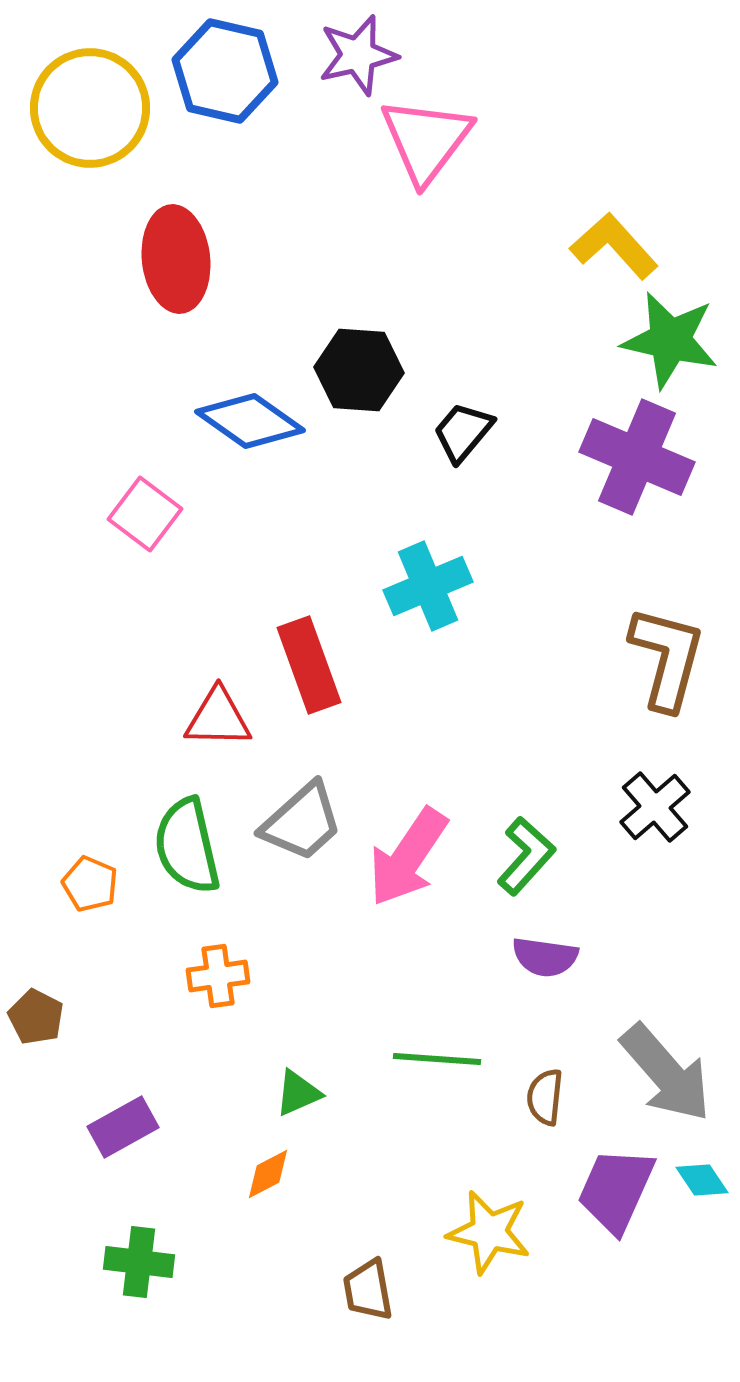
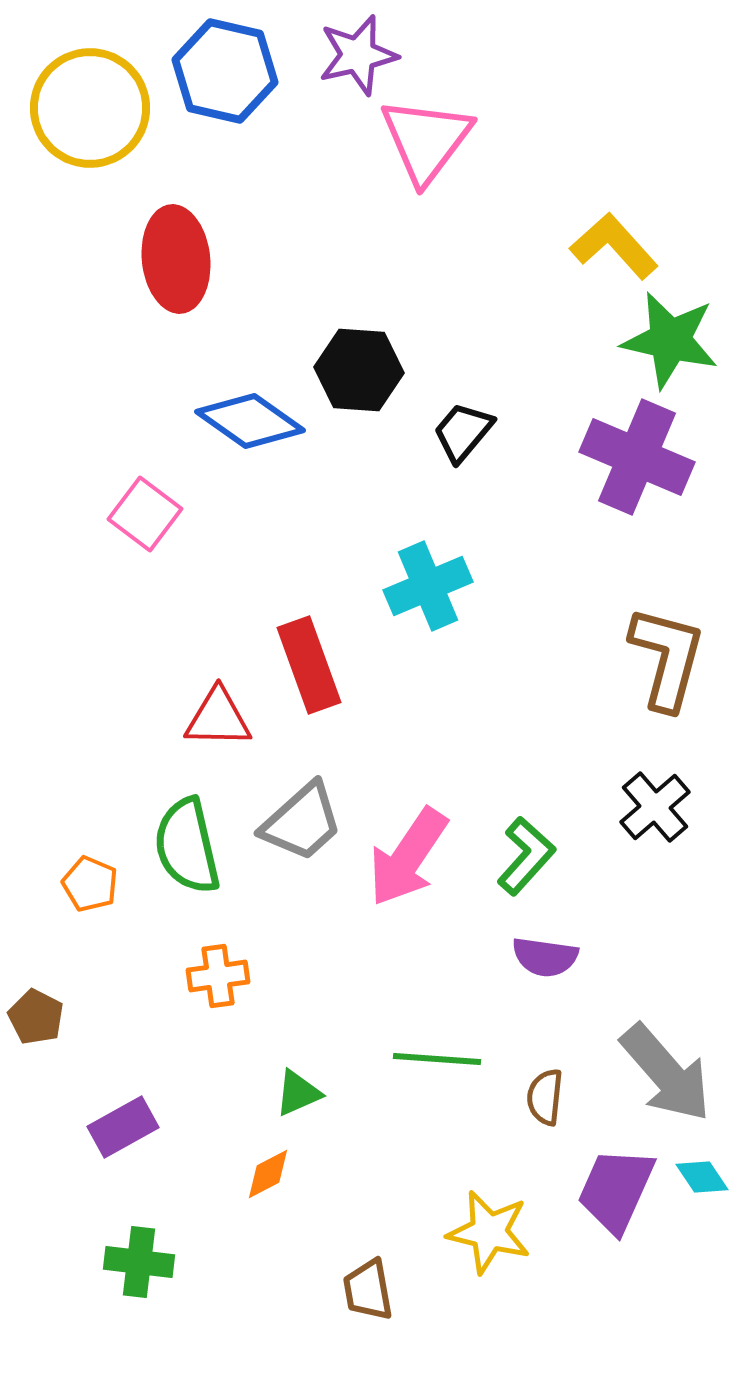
cyan diamond: moved 3 px up
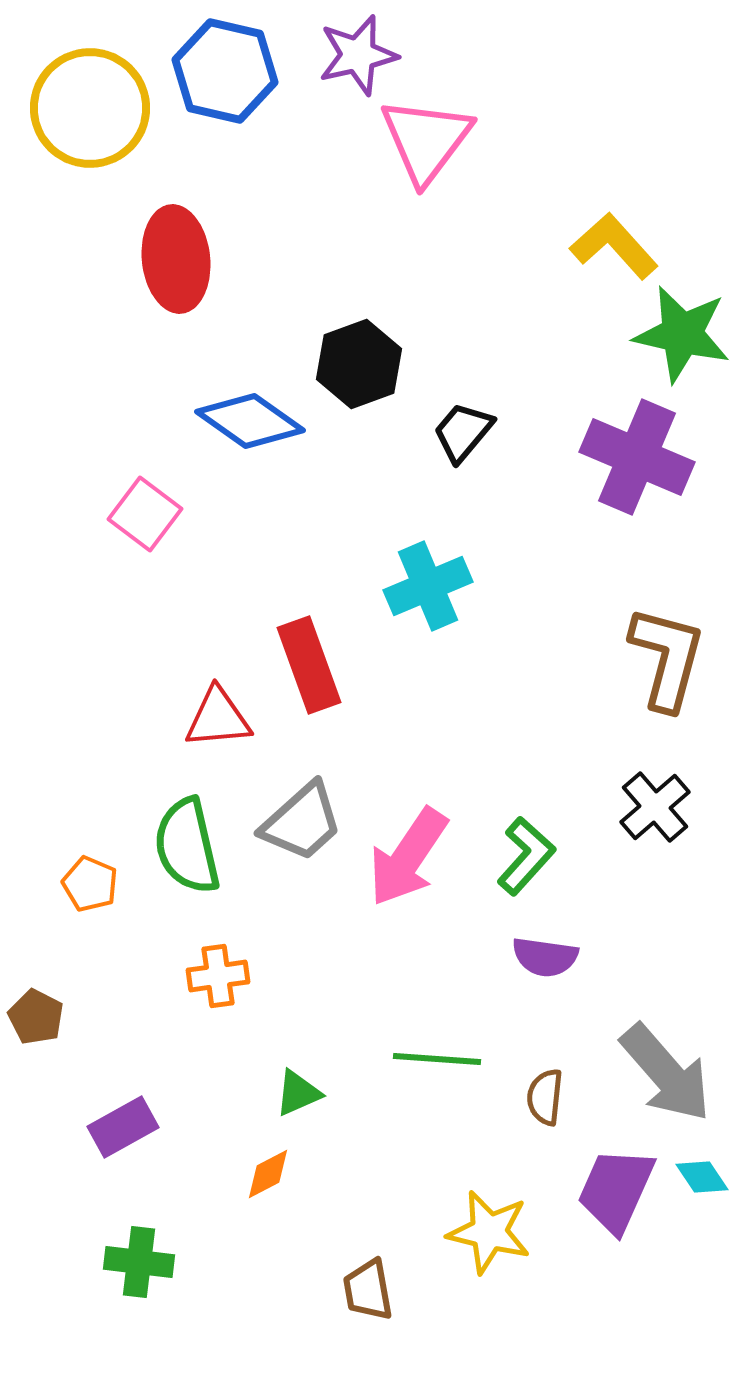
green star: moved 12 px right, 6 px up
black hexagon: moved 6 px up; rotated 24 degrees counterclockwise
red triangle: rotated 6 degrees counterclockwise
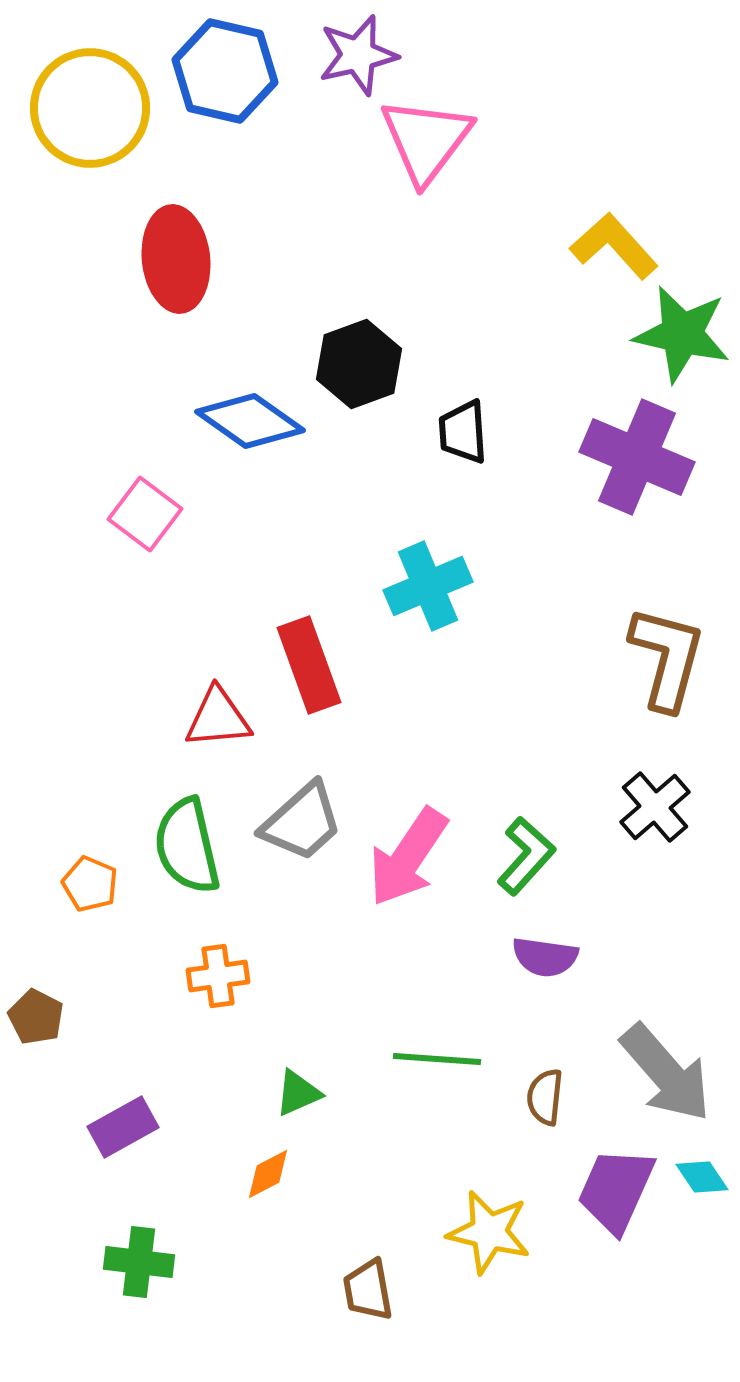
black trapezoid: rotated 44 degrees counterclockwise
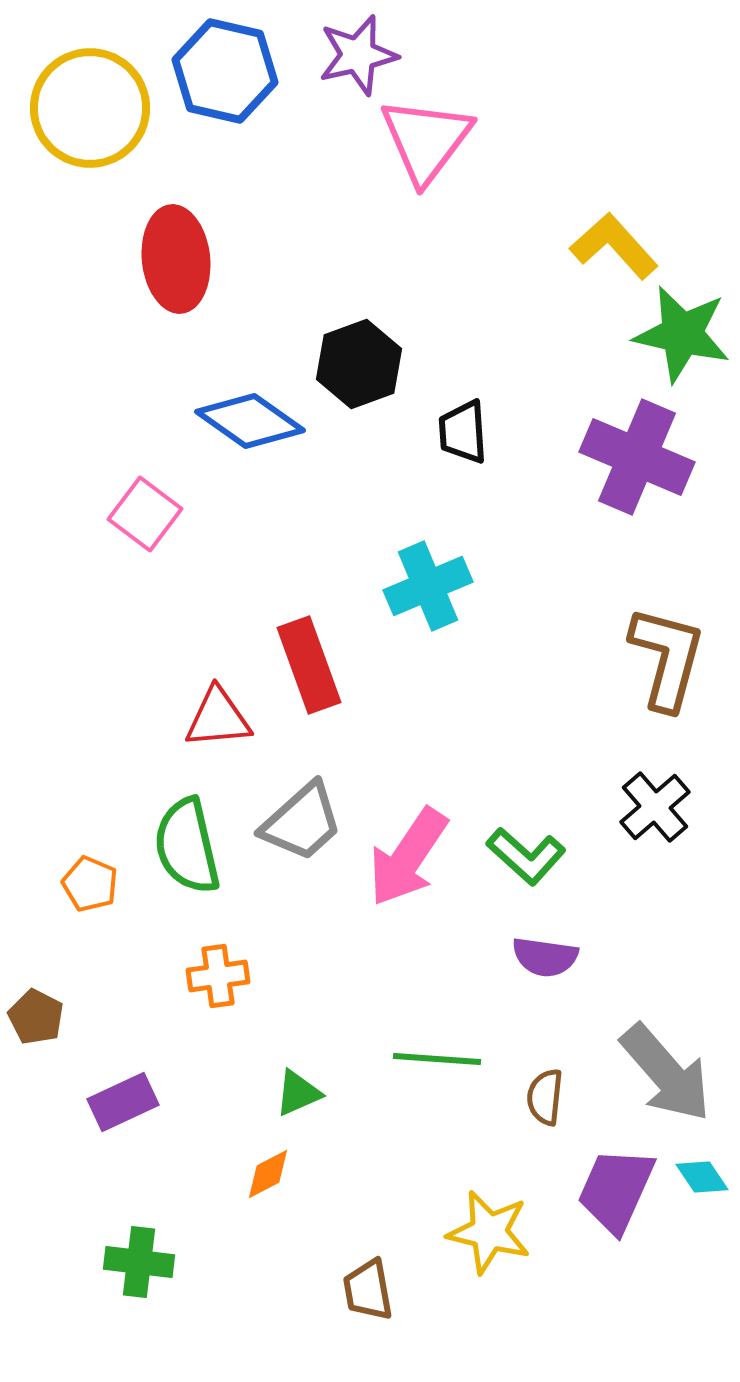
green L-shape: rotated 90 degrees clockwise
purple rectangle: moved 25 px up; rotated 4 degrees clockwise
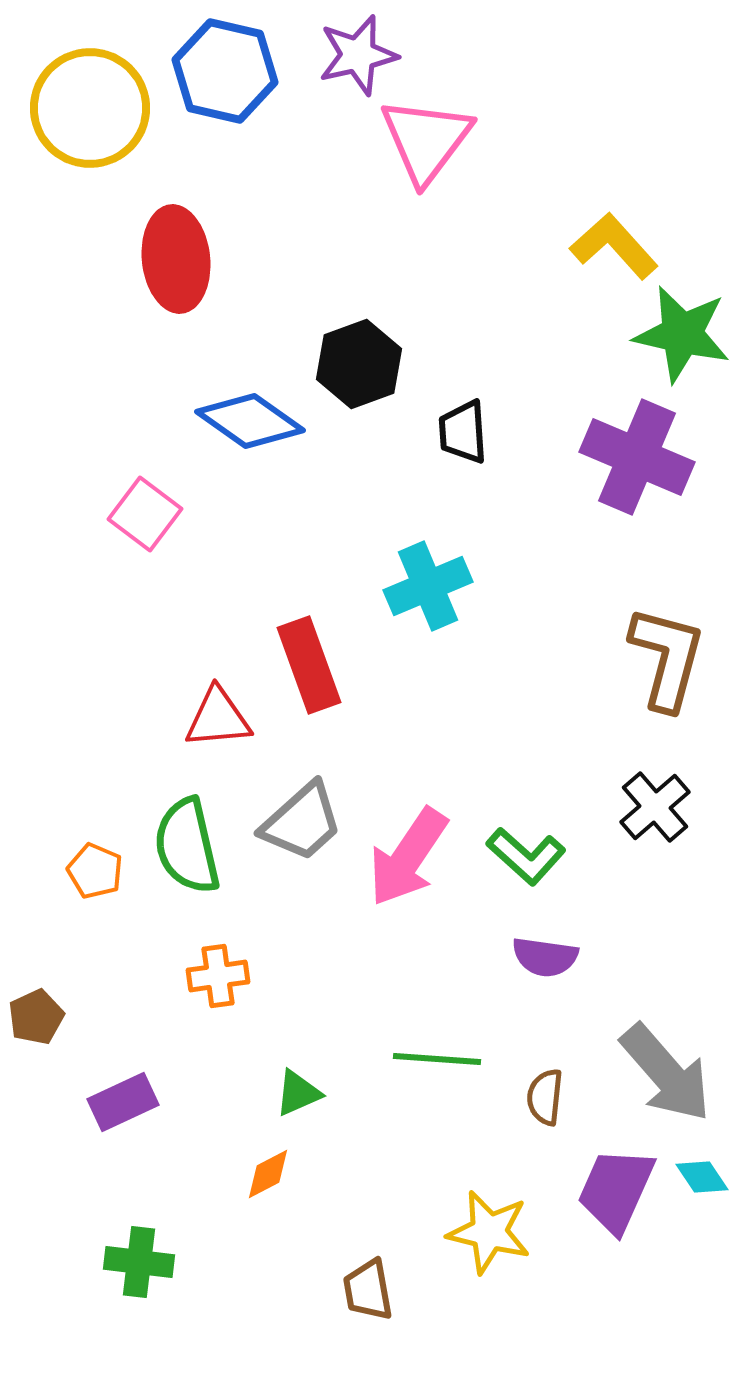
orange pentagon: moved 5 px right, 13 px up
brown pentagon: rotated 20 degrees clockwise
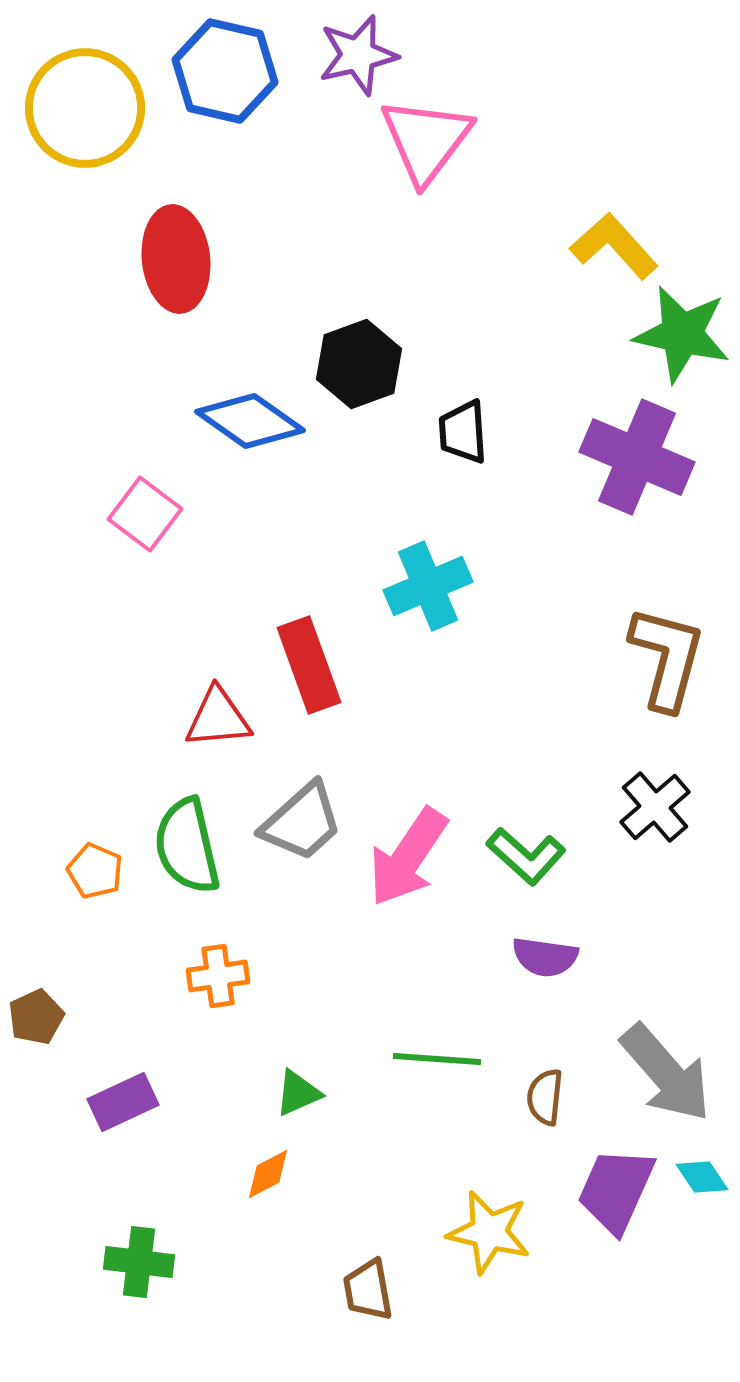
yellow circle: moved 5 px left
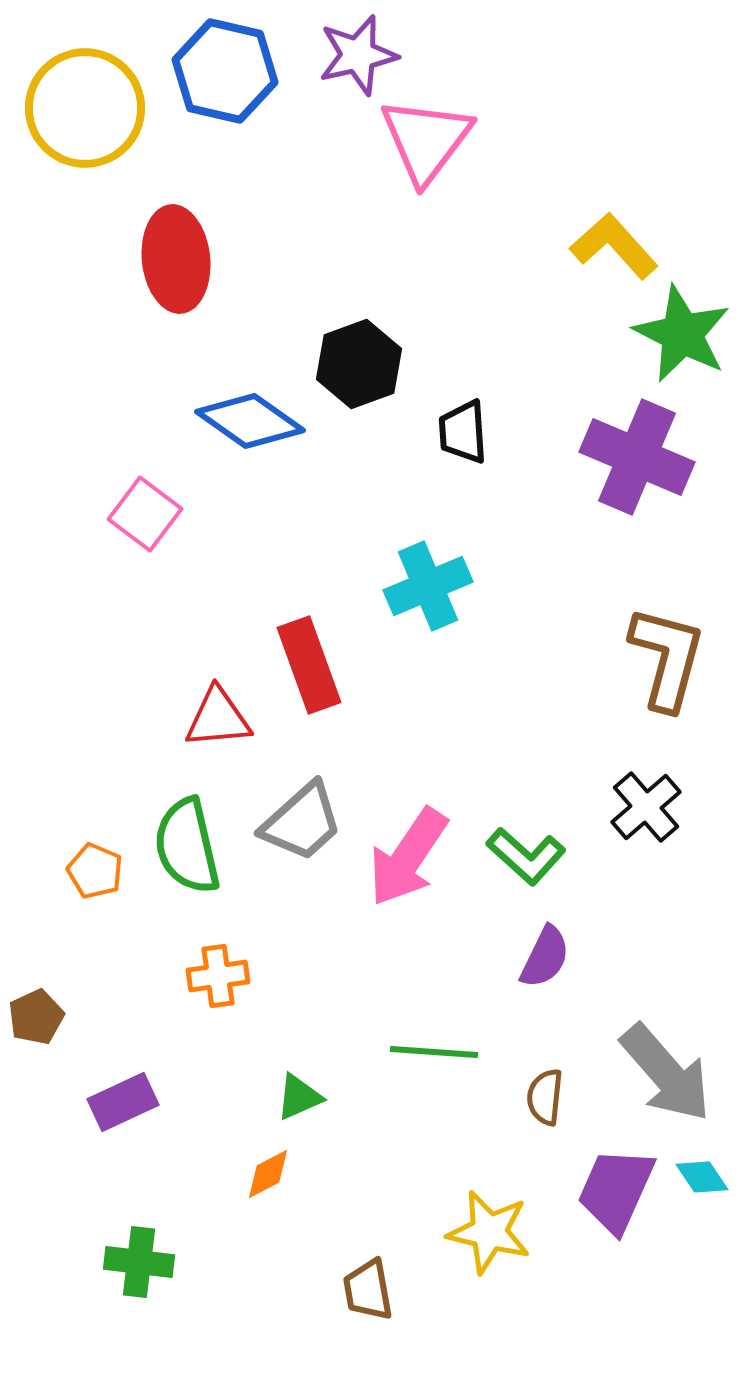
green star: rotated 14 degrees clockwise
black cross: moved 9 px left
purple semicircle: rotated 72 degrees counterclockwise
green line: moved 3 px left, 7 px up
green triangle: moved 1 px right, 4 px down
